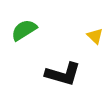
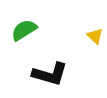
black L-shape: moved 13 px left
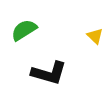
black L-shape: moved 1 px left, 1 px up
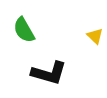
green semicircle: rotated 88 degrees counterclockwise
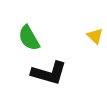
green semicircle: moved 5 px right, 8 px down
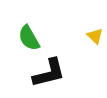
black L-shape: rotated 30 degrees counterclockwise
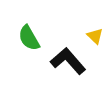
black L-shape: moved 19 px right, 12 px up; rotated 117 degrees counterclockwise
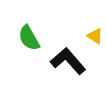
yellow triangle: rotated 12 degrees counterclockwise
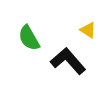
yellow triangle: moved 7 px left, 6 px up
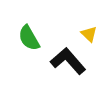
yellow triangle: moved 1 px right, 4 px down; rotated 12 degrees clockwise
